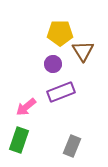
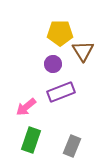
green rectangle: moved 12 px right
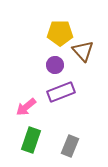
brown triangle: rotated 10 degrees counterclockwise
purple circle: moved 2 px right, 1 px down
gray rectangle: moved 2 px left
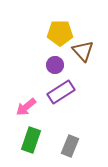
purple rectangle: rotated 12 degrees counterclockwise
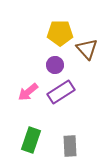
brown triangle: moved 4 px right, 2 px up
pink arrow: moved 2 px right, 15 px up
gray rectangle: rotated 25 degrees counterclockwise
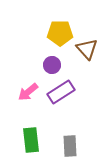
purple circle: moved 3 px left
green rectangle: rotated 25 degrees counterclockwise
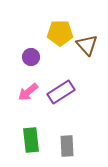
brown triangle: moved 4 px up
purple circle: moved 21 px left, 8 px up
gray rectangle: moved 3 px left
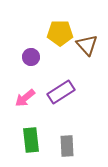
pink arrow: moved 3 px left, 6 px down
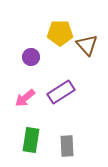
green rectangle: rotated 15 degrees clockwise
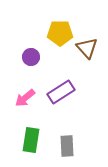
brown triangle: moved 3 px down
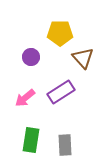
brown triangle: moved 4 px left, 10 px down
gray rectangle: moved 2 px left, 1 px up
